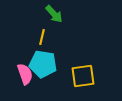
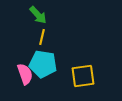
green arrow: moved 16 px left, 1 px down
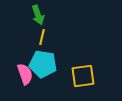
green arrow: rotated 24 degrees clockwise
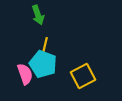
yellow line: moved 3 px right, 8 px down
cyan pentagon: rotated 12 degrees clockwise
yellow square: rotated 20 degrees counterclockwise
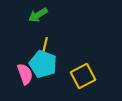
green arrow: rotated 78 degrees clockwise
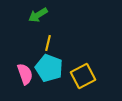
yellow line: moved 3 px right, 2 px up
cyan pentagon: moved 6 px right, 4 px down
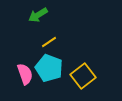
yellow line: moved 1 px right, 1 px up; rotated 42 degrees clockwise
yellow square: rotated 10 degrees counterclockwise
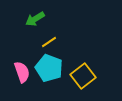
green arrow: moved 3 px left, 4 px down
pink semicircle: moved 3 px left, 2 px up
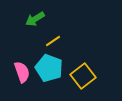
yellow line: moved 4 px right, 1 px up
